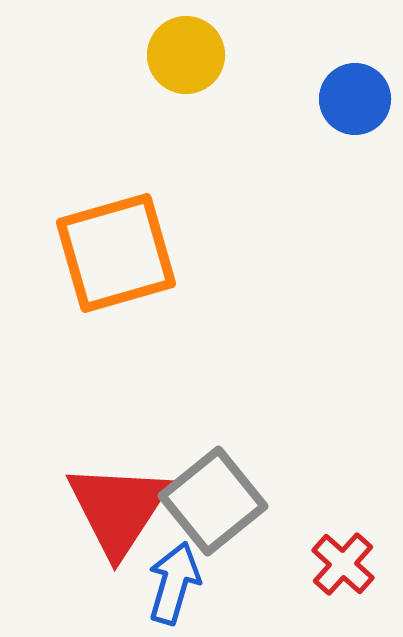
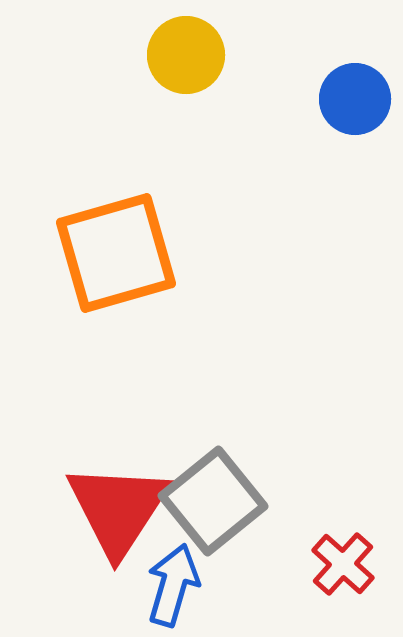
blue arrow: moved 1 px left, 2 px down
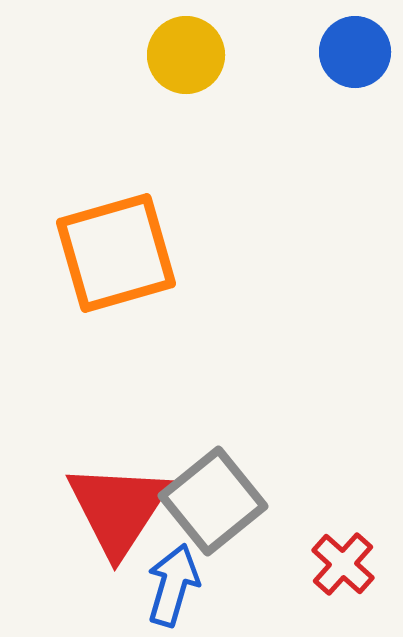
blue circle: moved 47 px up
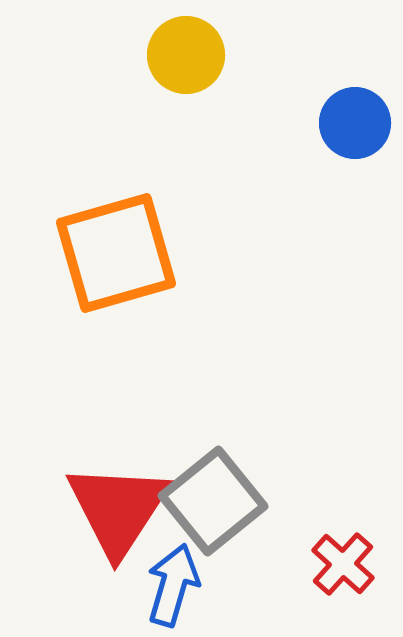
blue circle: moved 71 px down
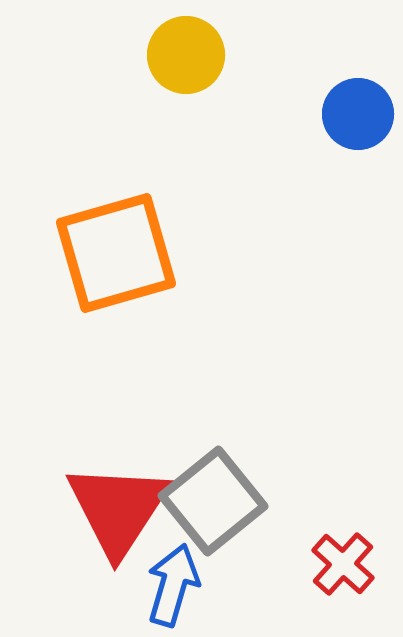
blue circle: moved 3 px right, 9 px up
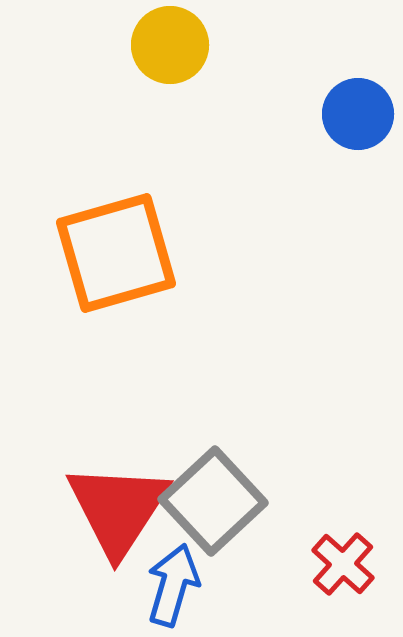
yellow circle: moved 16 px left, 10 px up
gray square: rotated 4 degrees counterclockwise
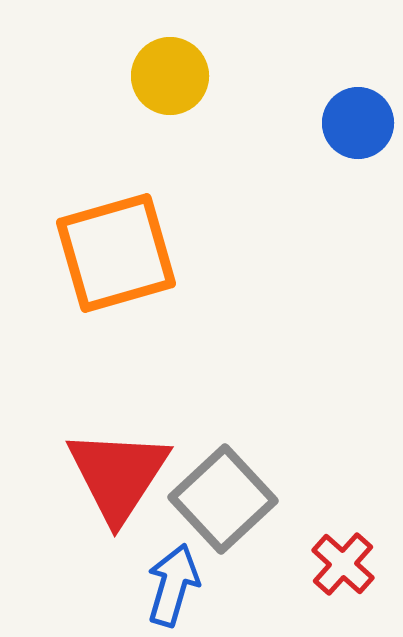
yellow circle: moved 31 px down
blue circle: moved 9 px down
gray square: moved 10 px right, 2 px up
red triangle: moved 34 px up
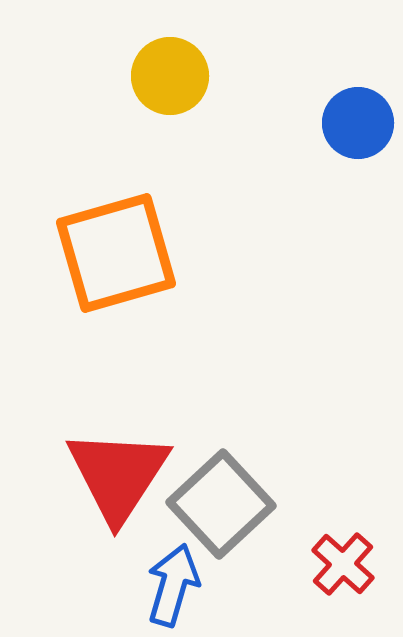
gray square: moved 2 px left, 5 px down
